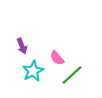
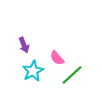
purple arrow: moved 2 px right, 1 px up
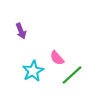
purple arrow: moved 3 px left, 14 px up
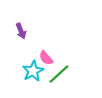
pink semicircle: moved 11 px left
green line: moved 13 px left, 1 px up
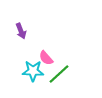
cyan star: rotated 30 degrees clockwise
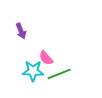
green line: rotated 20 degrees clockwise
